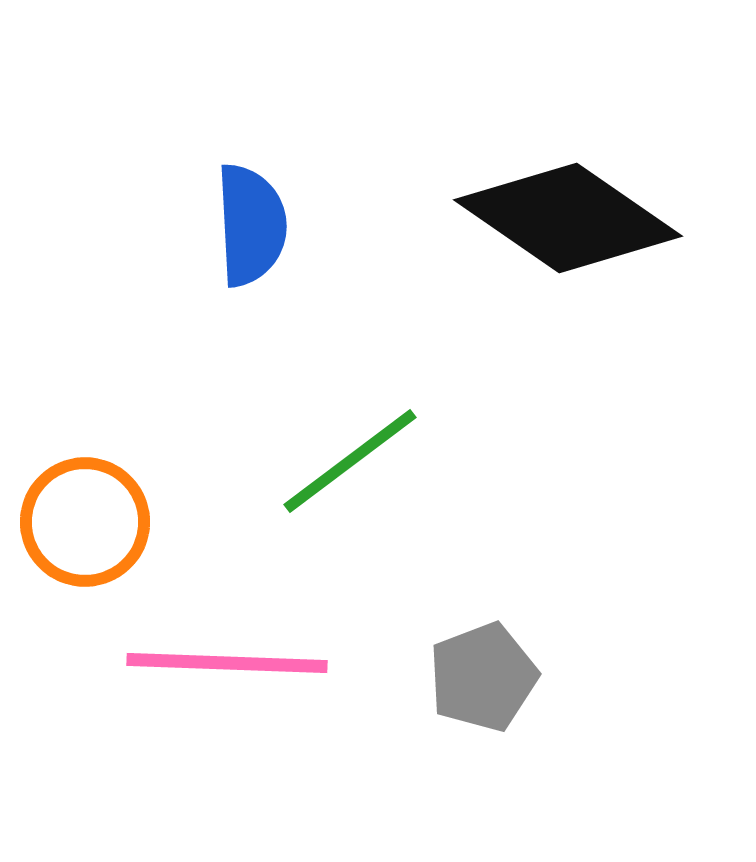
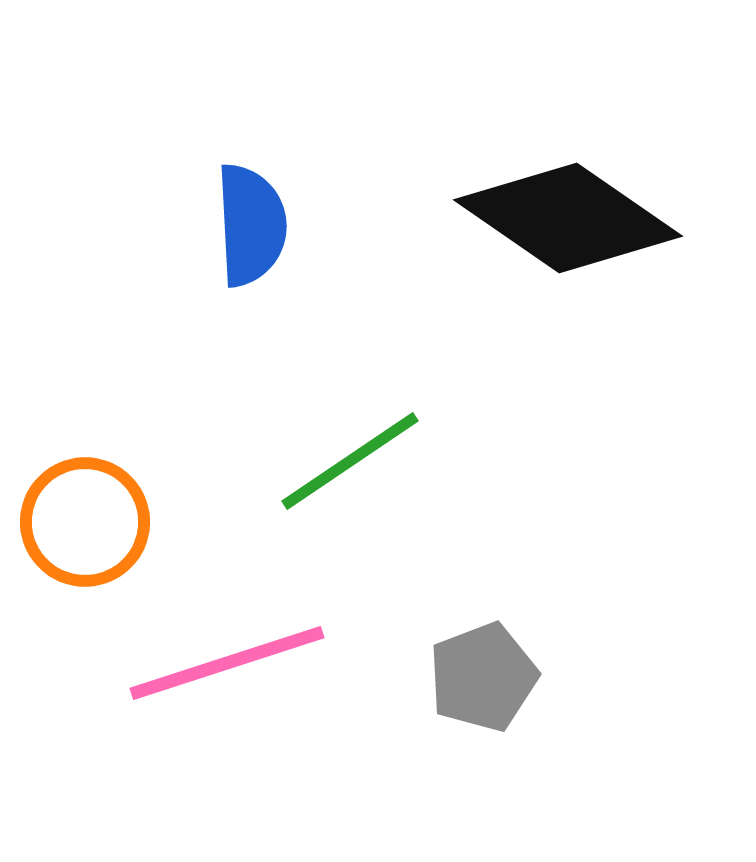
green line: rotated 3 degrees clockwise
pink line: rotated 20 degrees counterclockwise
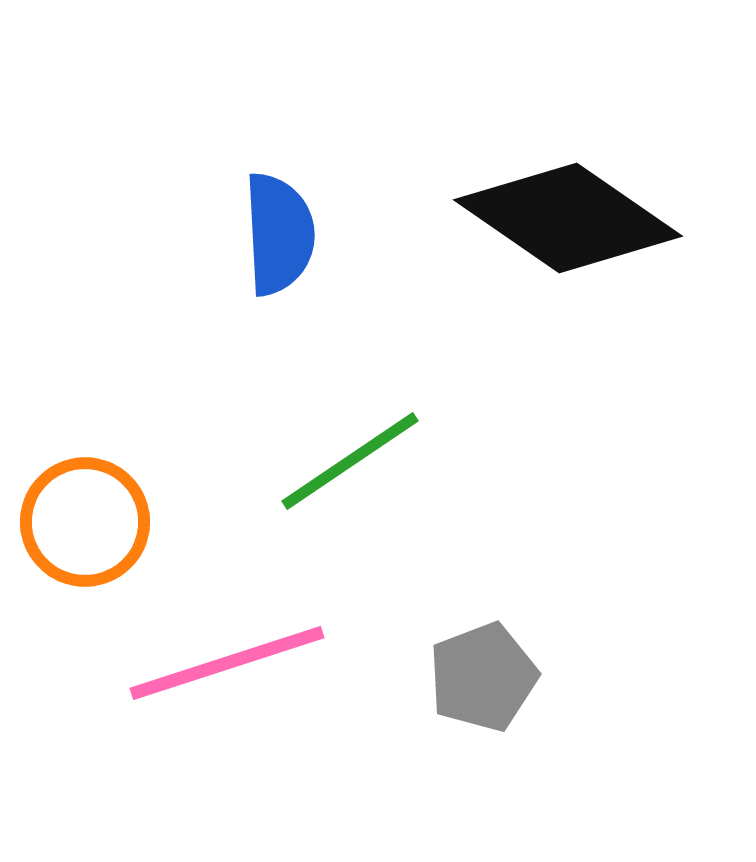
blue semicircle: moved 28 px right, 9 px down
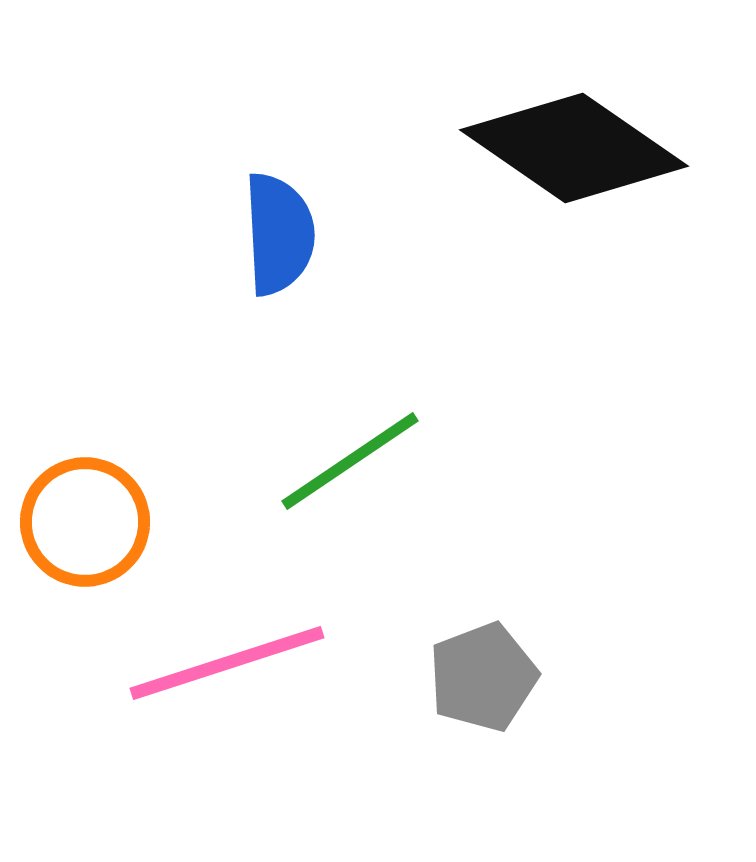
black diamond: moved 6 px right, 70 px up
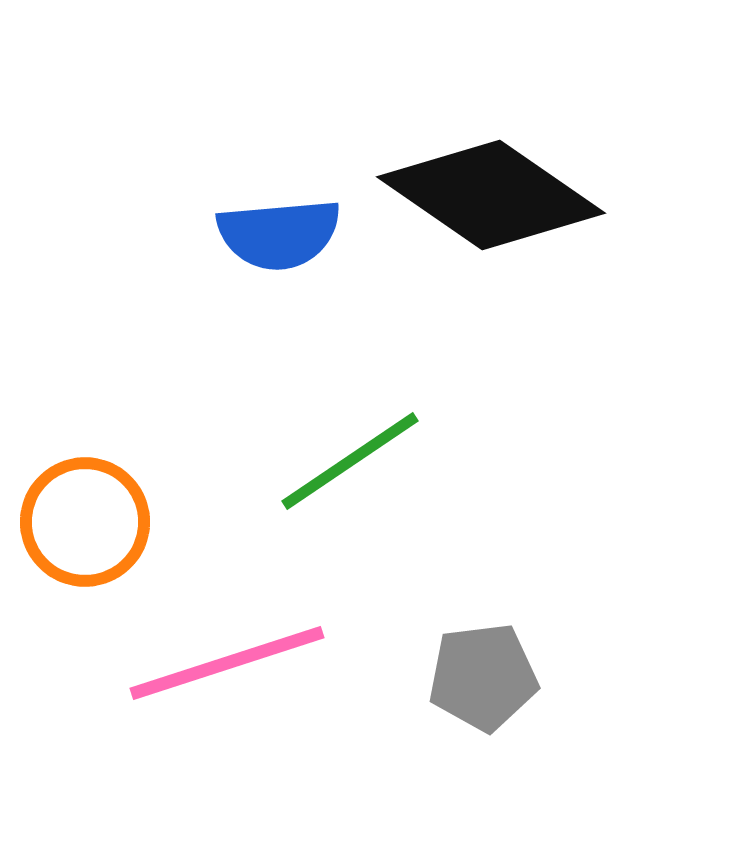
black diamond: moved 83 px left, 47 px down
blue semicircle: rotated 88 degrees clockwise
gray pentagon: rotated 14 degrees clockwise
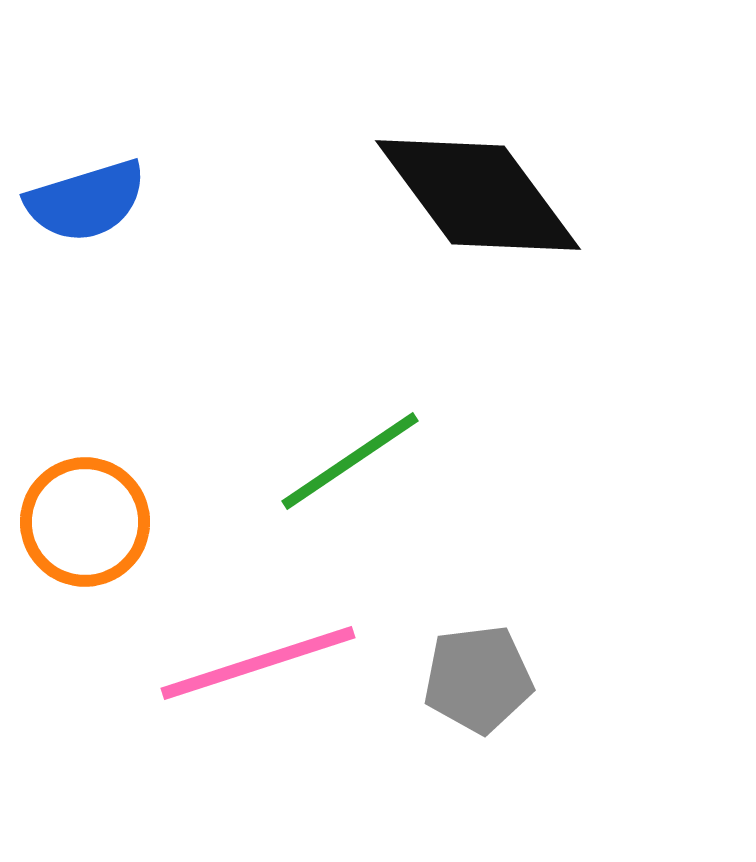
black diamond: moved 13 px left; rotated 19 degrees clockwise
blue semicircle: moved 193 px left, 33 px up; rotated 12 degrees counterclockwise
pink line: moved 31 px right
gray pentagon: moved 5 px left, 2 px down
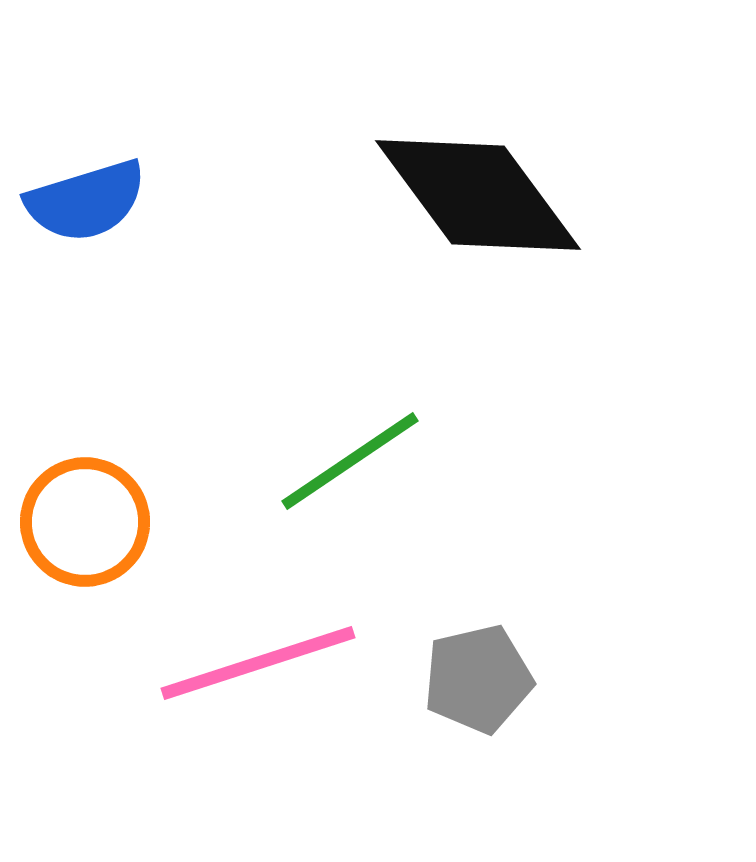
gray pentagon: rotated 6 degrees counterclockwise
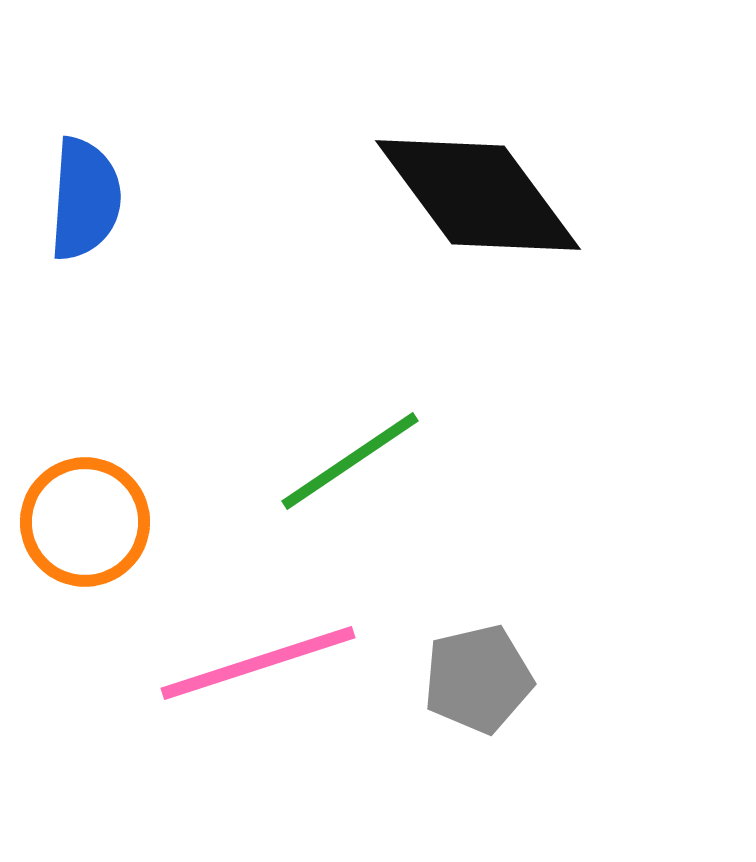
blue semicircle: moved 1 px left, 2 px up; rotated 69 degrees counterclockwise
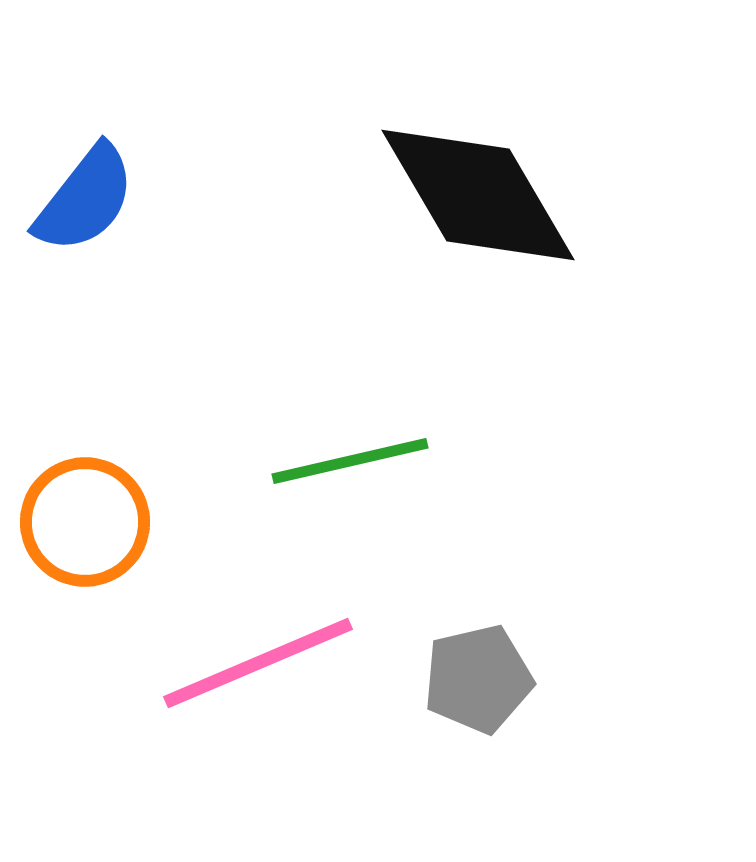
black diamond: rotated 6 degrees clockwise
blue semicircle: rotated 34 degrees clockwise
green line: rotated 21 degrees clockwise
pink line: rotated 5 degrees counterclockwise
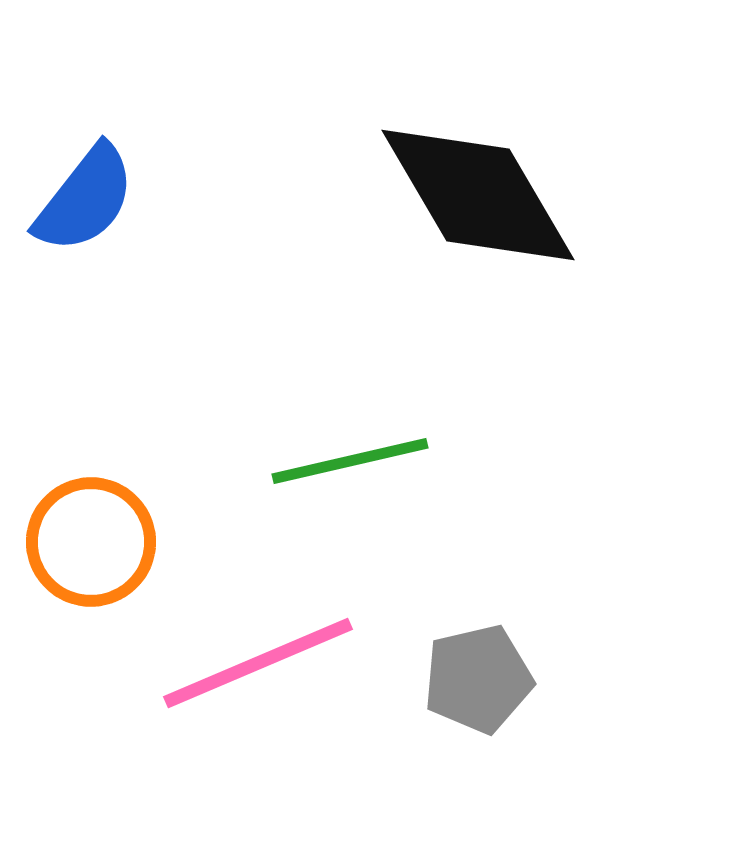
orange circle: moved 6 px right, 20 px down
